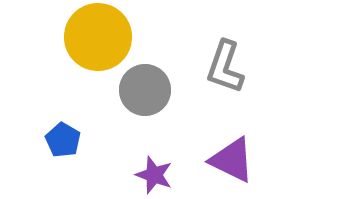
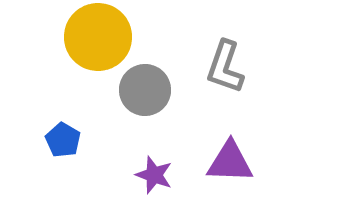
purple triangle: moved 2 px left, 2 px down; rotated 24 degrees counterclockwise
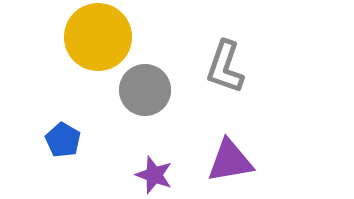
purple triangle: moved 1 px up; rotated 12 degrees counterclockwise
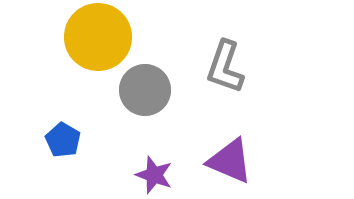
purple triangle: rotated 33 degrees clockwise
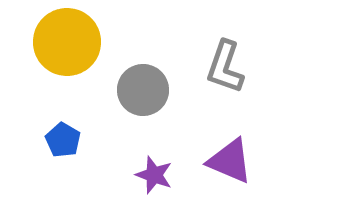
yellow circle: moved 31 px left, 5 px down
gray circle: moved 2 px left
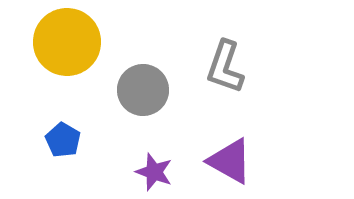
purple triangle: rotated 6 degrees clockwise
purple star: moved 3 px up
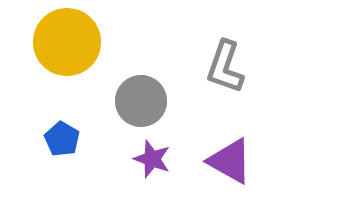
gray circle: moved 2 px left, 11 px down
blue pentagon: moved 1 px left, 1 px up
purple star: moved 2 px left, 13 px up
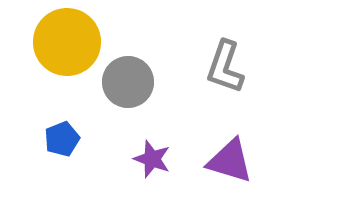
gray circle: moved 13 px left, 19 px up
blue pentagon: rotated 20 degrees clockwise
purple triangle: rotated 12 degrees counterclockwise
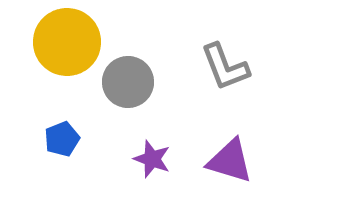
gray L-shape: rotated 40 degrees counterclockwise
